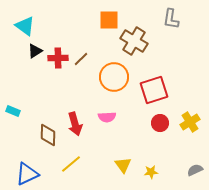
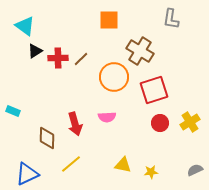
brown cross: moved 6 px right, 10 px down
brown diamond: moved 1 px left, 3 px down
yellow triangle: rotated 42 degrees counterclockwise
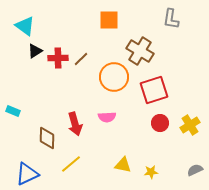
yellow cross: moved 3 px down
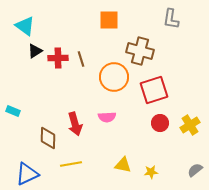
brown cross: rotated 16 degrees counterclockwise
brown line: rotated 63 degrees counterclockwise
brown diamond: moved 1 px right
yellow line: rotated 30 degrees clockwise
gray semicircle: rotated 14 degrees counterclockwise
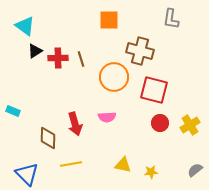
red square: rotated 32 degrees clockwise
blue triangle: rotated 50 degrees counterclockwise
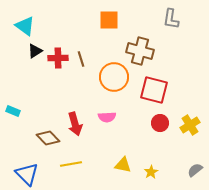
brown diamond: rotated 45 degrees counterclockwise
yellow star: rotated 24 degrees counterclockwise
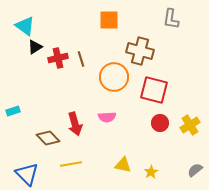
black triangle: moved 4 px up
red cross: rotated 12 degrees counterclockwise
cyan rectangle: rotated 40 degrees counterclockwise
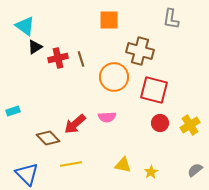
red arrow: rotated 65 degrees clockwise
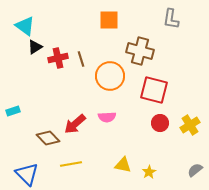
orange circle: moved 4 px left, 1 px up
yellow star: moved 2 px left
